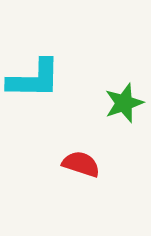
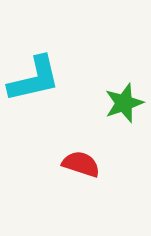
cyan L-shape: rotated 14 degrees counterclockwise
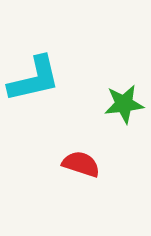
green star: moved 1 px down; rotated 12 degrees clockwise
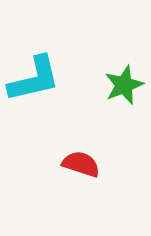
green star: moved 19 px up; rotated 15 degrees counterclockwise
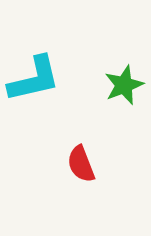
red semicircle: rotated 129 degrees counterclockwise
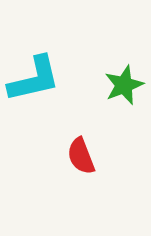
red semicircle: moved 8 px up
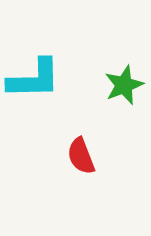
cyan L-shape: rotated 12 degrees clockwise
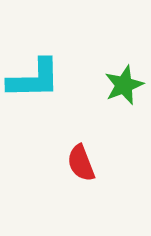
red semicircle: moved 7 px down
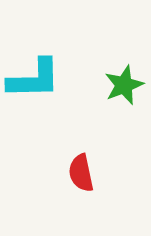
red semicircle: moved 10 px down; rotated 9 degrees clockwise
